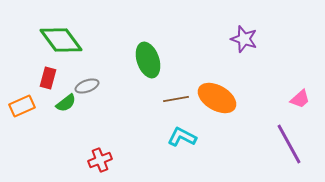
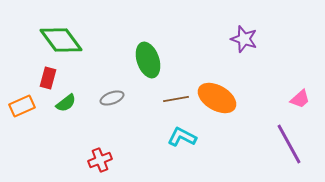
gray ellipse: moved 25 px right, 12 px down
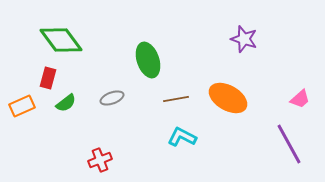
orange ellipse: moved 11 px right
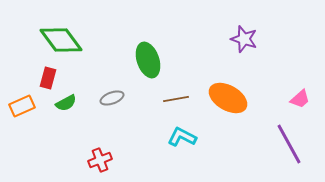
green semicircle: rotated 10 degrees clockwise
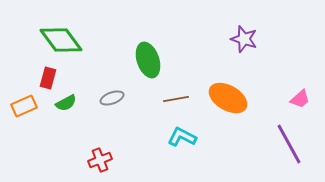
orange rectangle: moved 2 px right
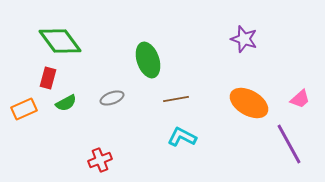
green diamond: moved 1 px left, 1 px down
orange ellipse: moved 21 px right, 5 px down
orange rectangle: moved 3 px down
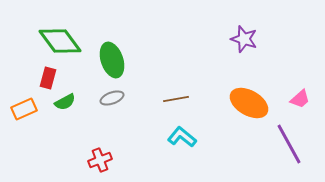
green ellipse: moved 36 px left
green semicircle: moved 1 px left, 1 px up
cyan L-shape: rotated 12 degrees clockwise
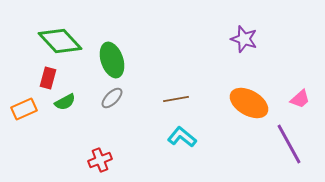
green diamond: rotated 6 degrees counterclockwise
gray ellipse: rotated 25 degrees counterclockwise
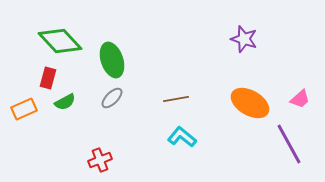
orange ellipse: moved 1 px right
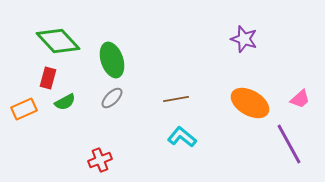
green diamond: moved 2 px left
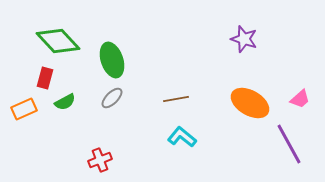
red rectangle: moved 3 px left
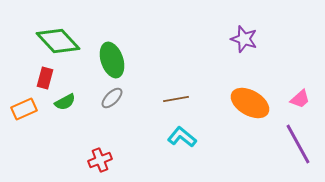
purple line: moved 9 px right
